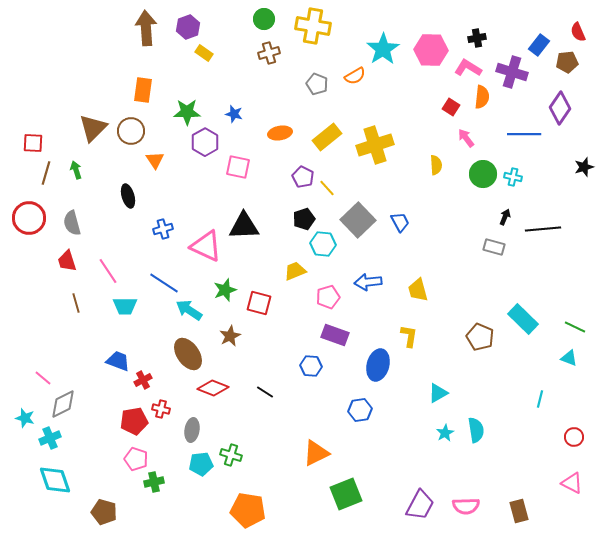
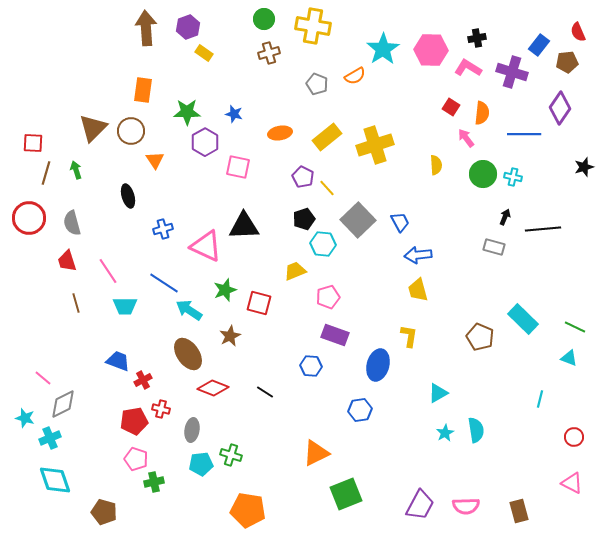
orange semicircle at (482, 97): moved 16 px down
blue arrow at (368, 282): moved 50 px right, 27 px up
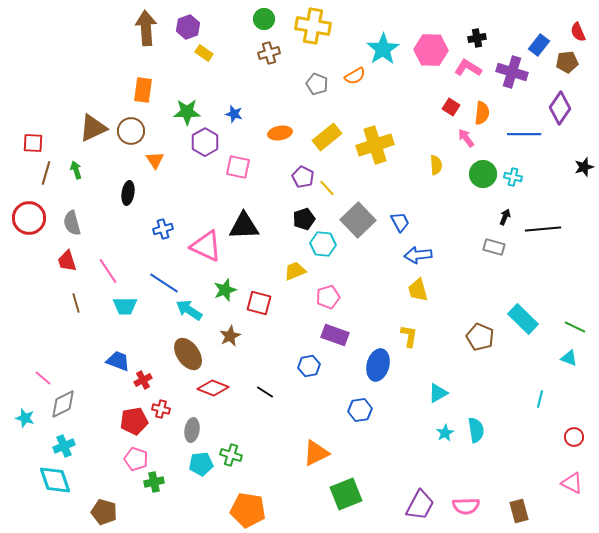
brown triangle at (93, 128): rotated 20 degrees clockwise
black ellipse at (128, 196): moved 3 px up; rotated 25 degrees clockwise
blue hexagon at (311, 366): moved 2 px left; rotated 15 degrees counterclockwise
cyan cross at (50, 438): moved 14 px right, 8 px down
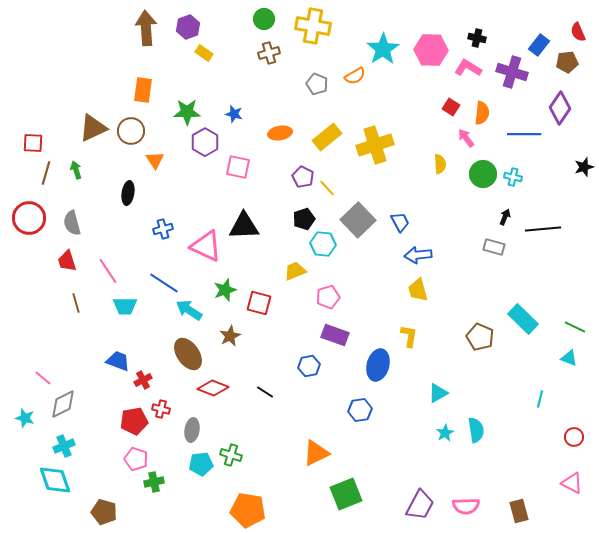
black cross at (477, 38): rotated 24 degrees clockwise
yellow semicircle at (436, 165): moved 4 px right, 1 px up
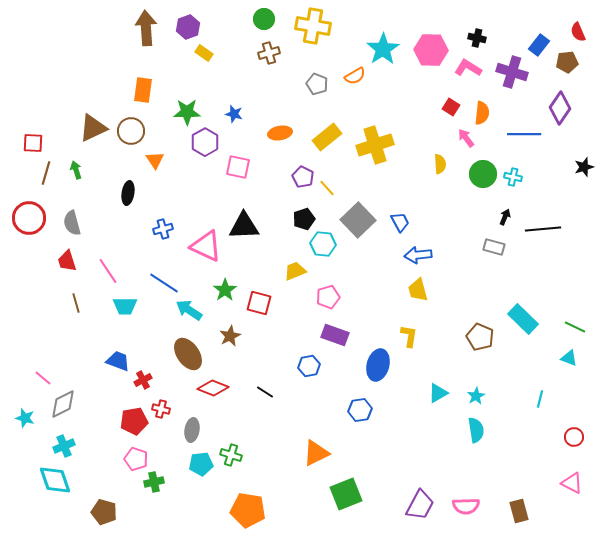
green star at (225, 290): rotated 15 degrees counterclockwise
cyan star at (445, 433): moved 31 px right, 37 px up
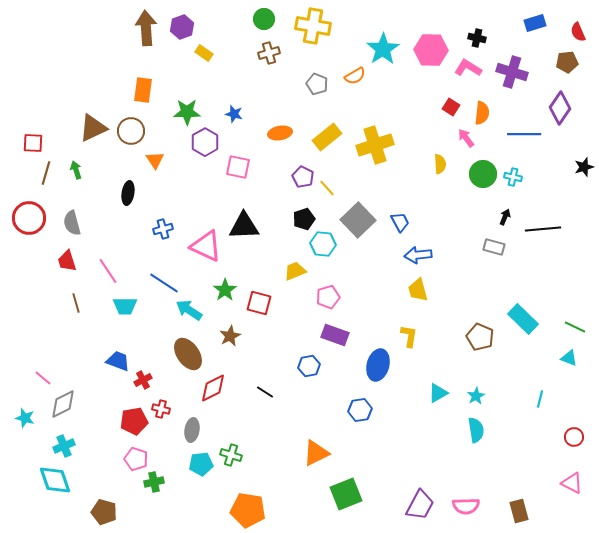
purple hexagon at (188, 27): moved 6 px left
blue rectangle at (539, 45): moved 4 px left, 22 px up; rotated 35 degrees clockwise
red diamond at (213, 388): rotated 48 degrees counterclockwise
